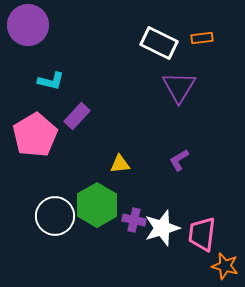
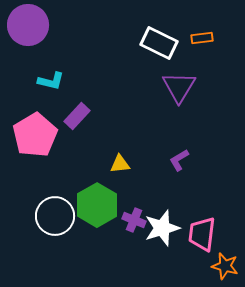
purple cross: rotated 10 degrees clockwise
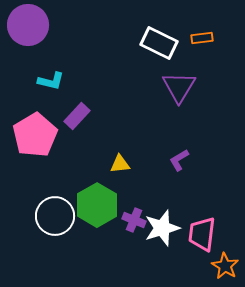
orange star: rotated 16 degrees clockwise
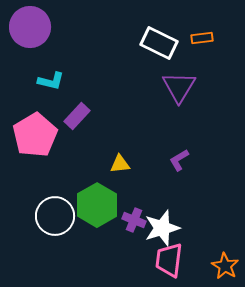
purple circle: moved 2 px right, 2 px down
pink trapezoid: moved 33 px left, 26 px down
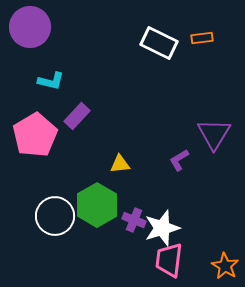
purple triangle: moved 35 px right, 47 px down
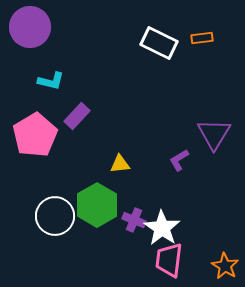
white star: rotated 21 degrees counterclockwise
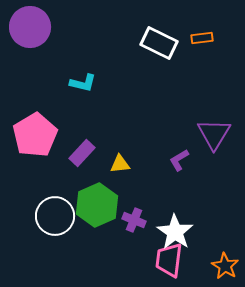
cyan L-shape: moved 32 px right, 2 px down
purple rectangle: moved 5 px right, 37 px down
green hexagon: rotated 6 degrees clockwise
white star: moved 13 px right, 4 px down
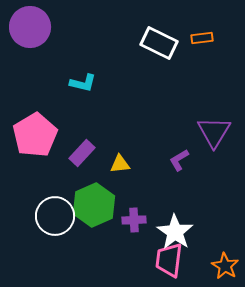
purple triangle: moved 2 px up
green hexagon: moved 3 px left
purple cross: rotated 25 degrees counterclockwise
